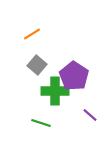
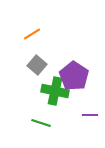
green cross: rotated 12 degrees clockwise
purple line: rotated 42 degrees counterclockwise
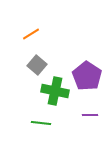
orange line: moved 1 px left
purple pentagon: moved 13 px right
green line: rotated 12 degrees counterclockwise
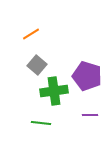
purple pentagon: rotated 16 degrees counterclockwise
green cross: moved 1 px left; rotated 20 degrees counterclockwise
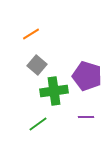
purple line: moved 4 px left, 2 px down
green line: moved 3 px left, 1 px down; rotated 42 degrees counterclockwise
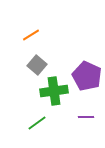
orange line: moved 1 px down
purple pentagon: rotated 8 degrees clockwise
green line: moved 1 px left, 1 px up
